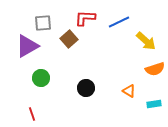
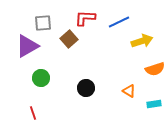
yellow arrow: moved 4 px left; rotated 60 degrees counterclockwise
red line: moved 1 px right, 1 px up
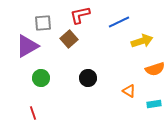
red L-shape: moved 5 px left, 3 px up; rotated 15 degrees counterclockwise
black circle: moved 2 px right, 10 px up
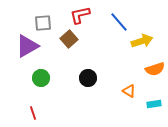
blue line: rotated 75 degrees clockwise
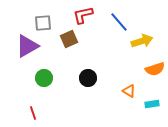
red L-shape: moved 3 px right
brown square: rotated 18 degrees clockwise
green circle: moved 3 px right
cyan rectangle: moved 2 px left
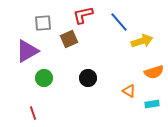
purple triangle: moved 5 px down
orange semicircle: moved 1 px left, 3 px down
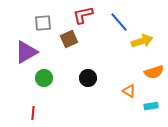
purple triangle: moved 1 px left, 1 px down
cyan rectangle: moved 1 px left, 2 px down
red line: rotated 24 degrees clockwise
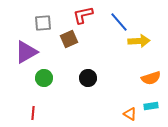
yellow arrow: moved 3 px left; rotated 15 degrees clockwise
orange semicircle: moved 3 px left, 6 px down
orange triangle: moved 1 px right, 23 px down
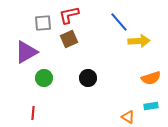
red L-shape: moved 14 px left
orange triangle: moved 2 px left, 3 px down
